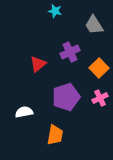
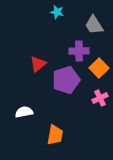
cyan star: moved 2 px right, 1 px down
purple cross: moved 9 px right, 1 px up; rotated 24 degrees clockwise
purple pentagon: moved 17 px up
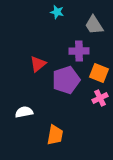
orange square: moved 5 px down; rotated 24 degrees counterclockwise
